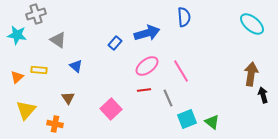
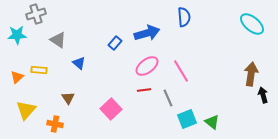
cyan star: rotated 12 degrees counterclockwise
blue triangle: moved 3 px right, 3 px up
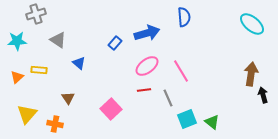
cyan star: moved 6 px down
yellow triangle: moved 1 px right, 4 px down
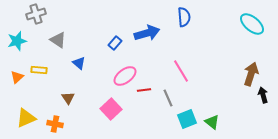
cyan star: rotated 12 degrees counterclockwise
pink ellipse: moved 22 px left, 10 px down
brown arrow: rotated 10 degrees clockwise
yellow triangle: moved 1 px left, 4 px down; rotated 25 degrees clockwise
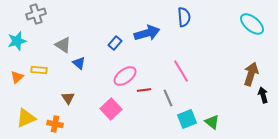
gray triangle: moved 5 px right, 5 px down
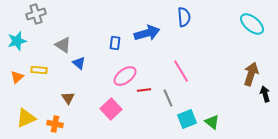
blue rectangle: rotated 32 degrees counterclockwise
black arrow: moved 2 px right, 1 px up
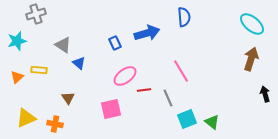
blue rectangle: rotated 32 degrees counterclockwise
brown arrow: moved 15 px up
pink square: rotated 30 degrees clockwise
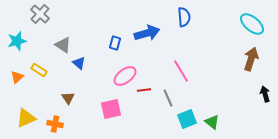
gray cross: moved 4 px right; rotated 30 degrees counterclockwise
blue rectangle: rotated 40 degrees clockwise
yellow rectangle: rotated 28 degrees clockwise
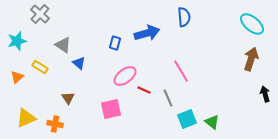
yellow rectangle: moved 1 px right, 3 px up
red line: rotated 32 degrees clockwise
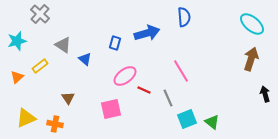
blue triangle: moved 6 px right, 4 px up
yellow rectangle: moved 1 px up; rotated 70 degrees counterclockwise
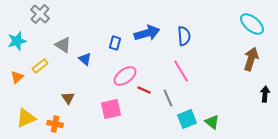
blue semicircle: moved 19 px down
black arrow: rotated 21 degrees clockwise
